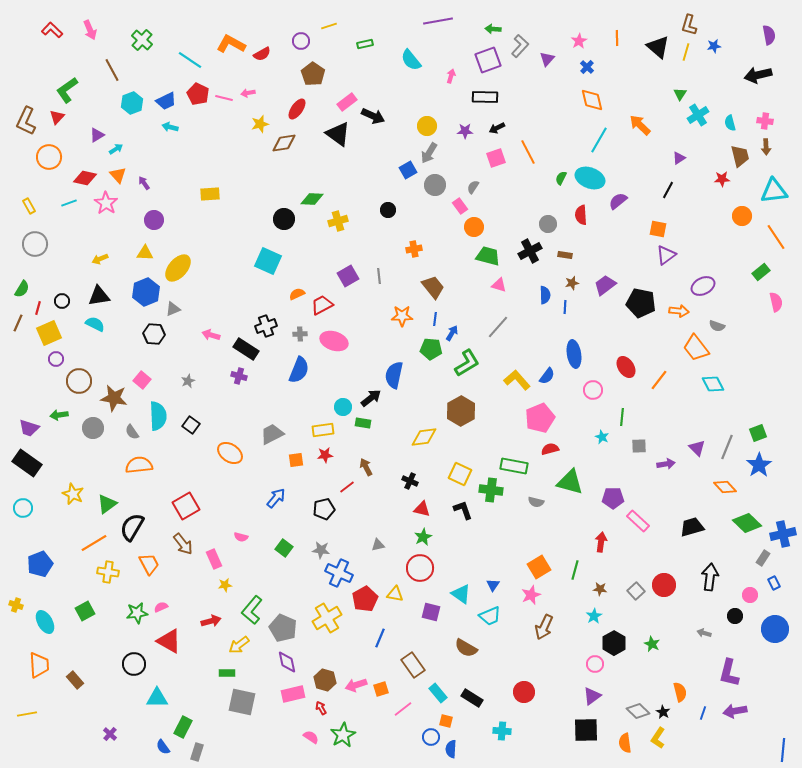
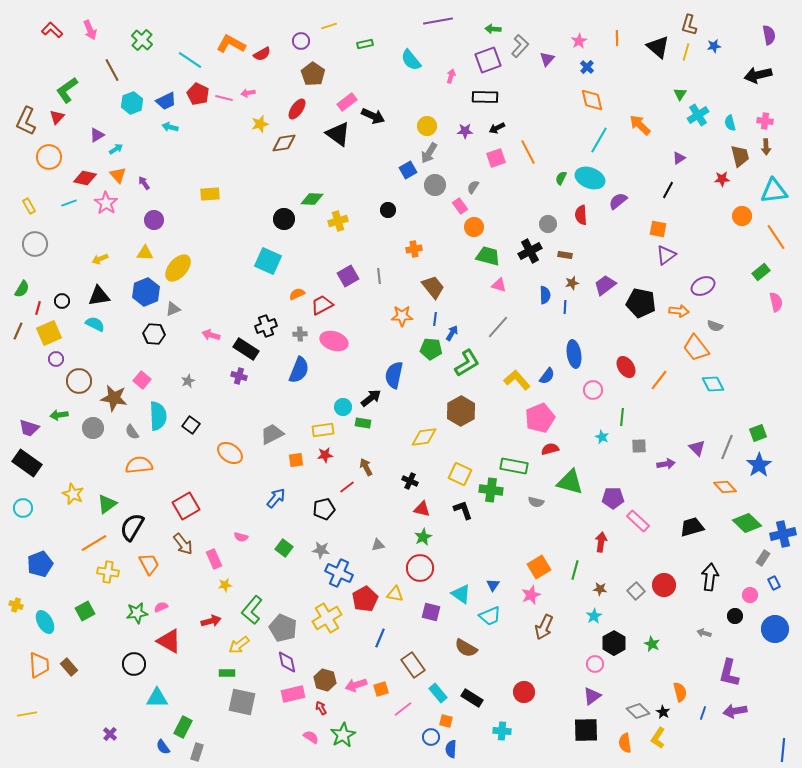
brown line at (18, 323): moved 8 px down
gray semicircle at (717, 326): moved 2 px left
brown rectangle at (75, 680): moved 6 px left, 13 px up
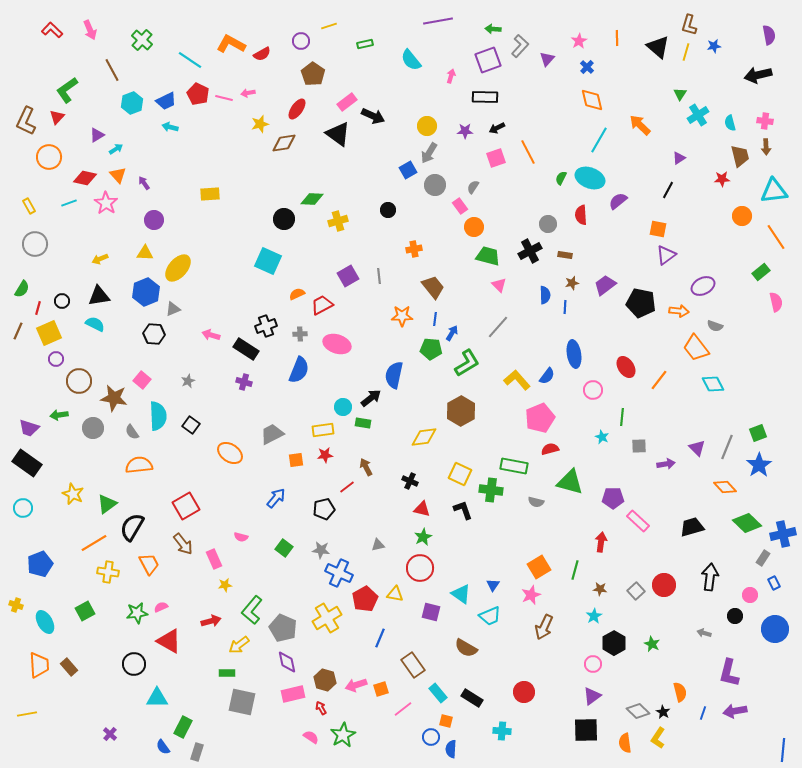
pink triangle at (499, 285): rotated 28 degrees clockwise
pink ellipse at (334, 341): moved 3 px right, 3 px down
purple cross at (239, 376): moved 5 px right, 6 px down
pink circle at (595, 664): moved 2 px left
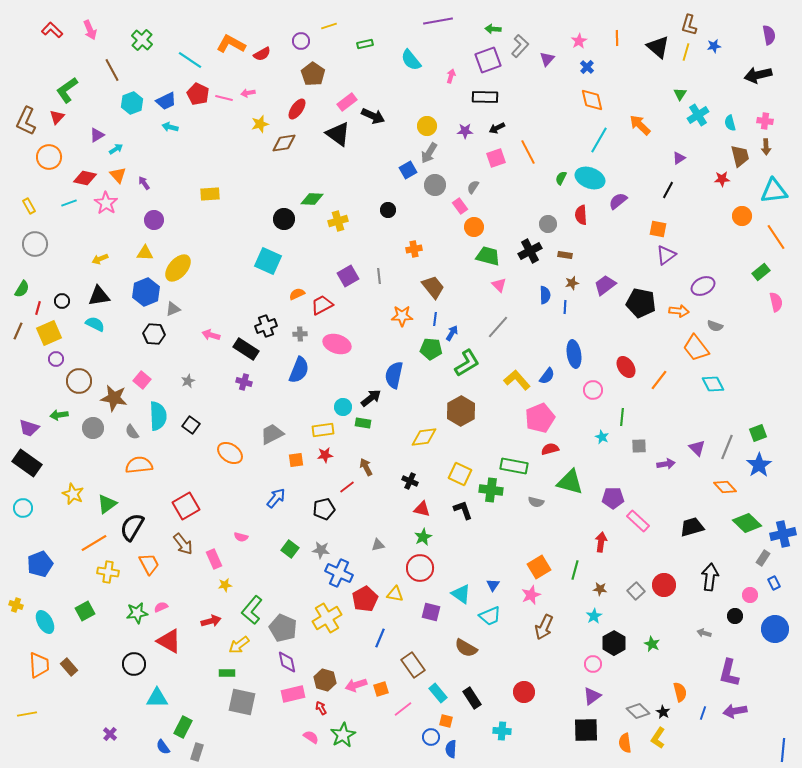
green square at (284, 548): moved 6 px right, 1 px down
black rectangle at (472, 698): rotated 25 degrees clockwise
